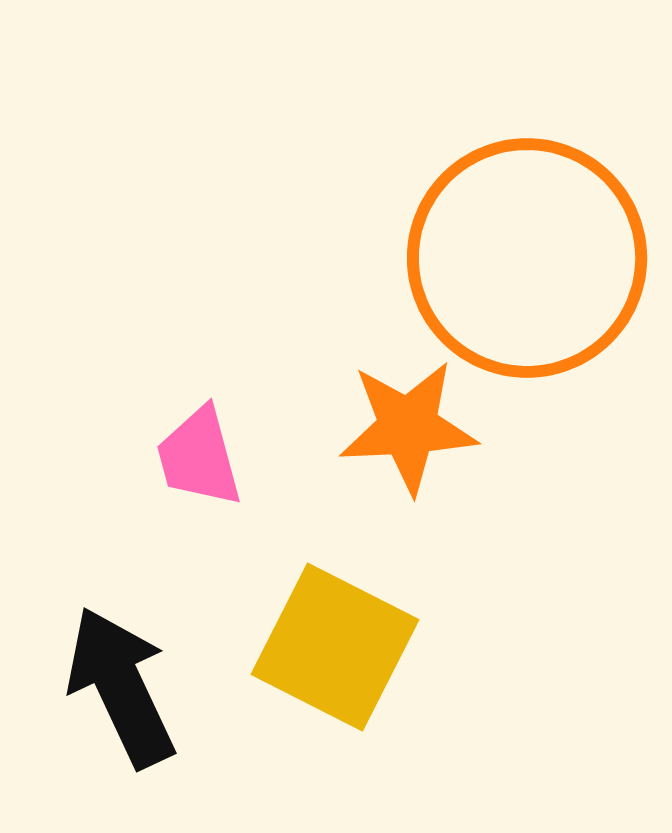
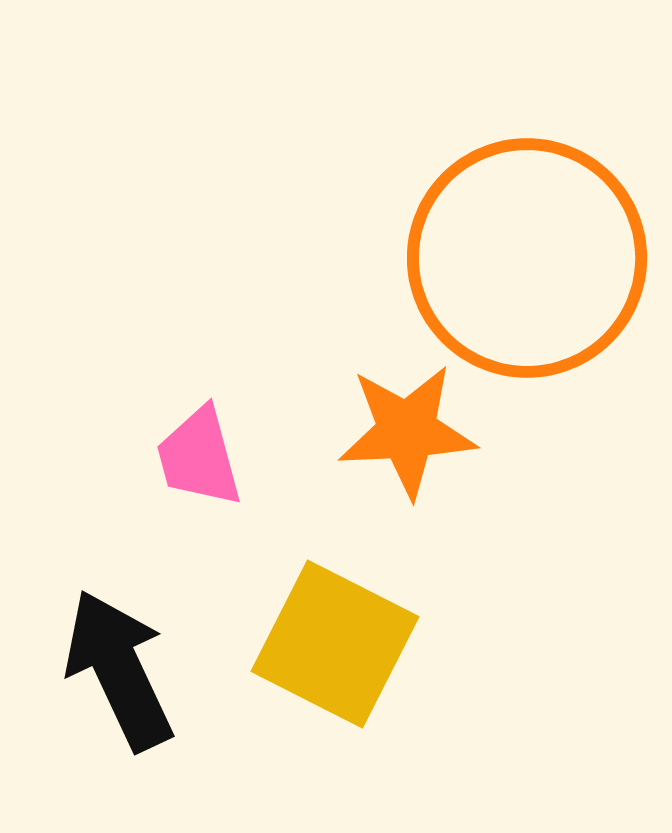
orange star: moved 1 px left, 4 px down
yellow square: moved 3 px up
black arrow: moved 2 px left, 17 px up
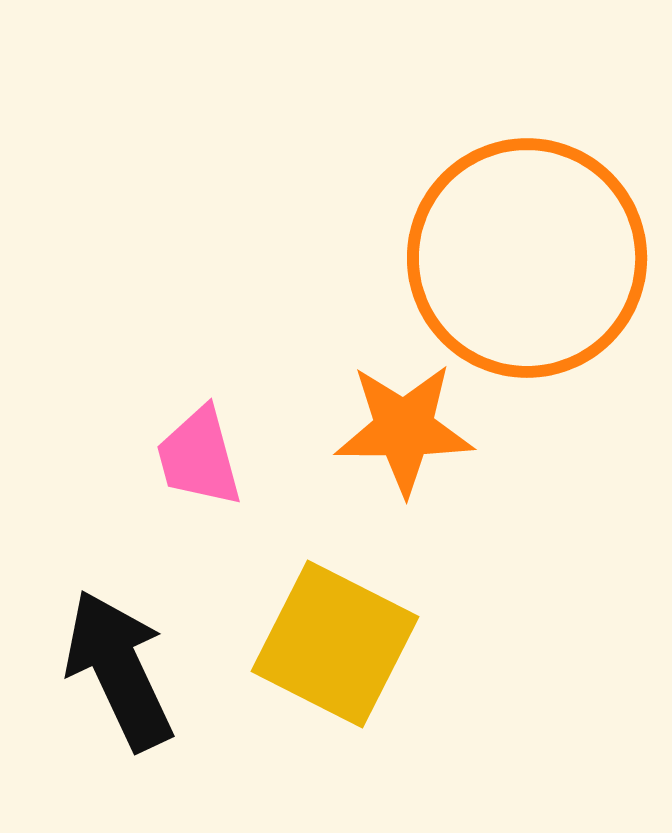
orange star: moved 3 px left, 2 px up; rotated 3 degrees clockwise
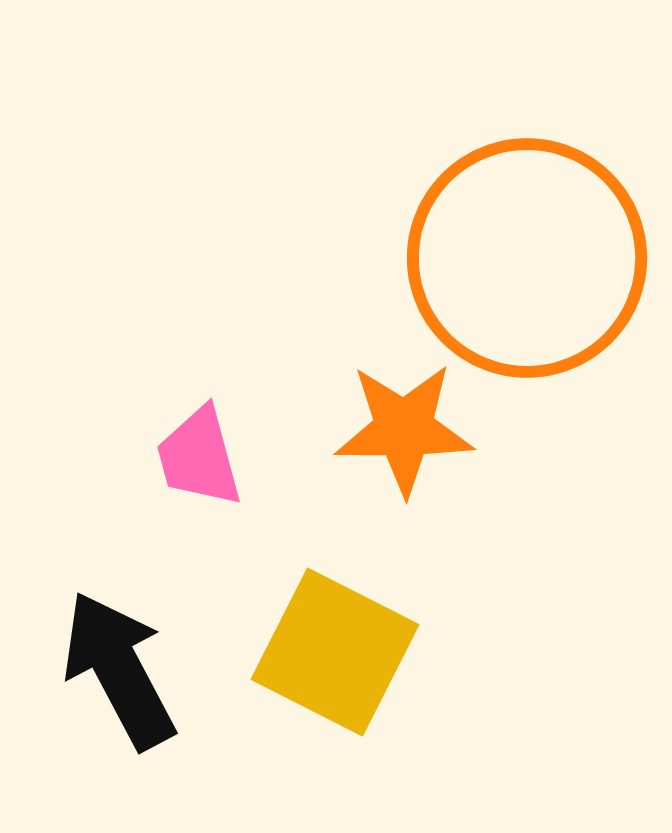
yellow square: moved 8 px down
black arrow: rotated 3 degrees counterclockwise
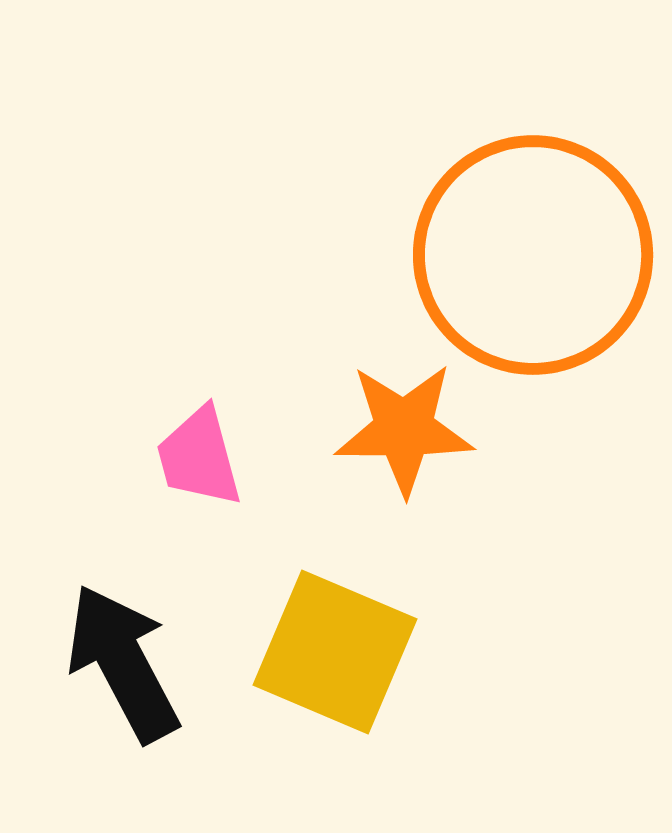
orange circle: moved 6 px right, 3 px up
yellow square: rotated 4 degrees counterclockwise
black arrow: moved 4 px right, 7 px up
